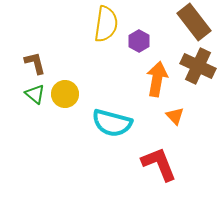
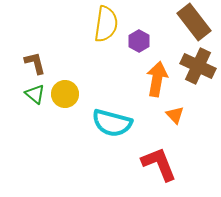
orange triangle: moved 1 px up
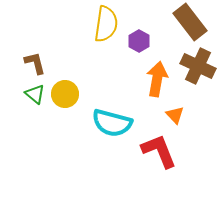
brown rectangle: moved 4 px left
red L-shape: moved 13 px up
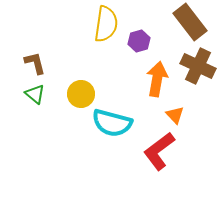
purple hexagon: rotated 15 degrees clockwise
yellow circle: moved 16 px right
red L-shape: rotated 105 degrees counterclockwise
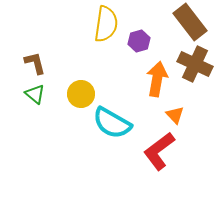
brown cross: moved 3 px left, 2 px up
cyan semicircle: rotated 15 degrees clockwise
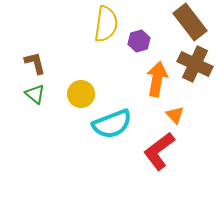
cyan semicircle: moved 1 px down; rotated 51 degrees counterclockwise
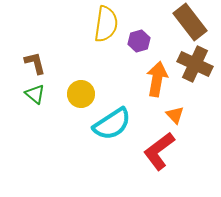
cyan semicircle: rotated 12 degrees counterclockwise
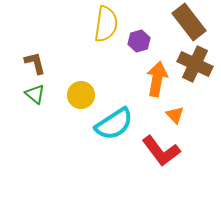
brown rectangle: moved 1 px left
yellow circle: moved 1 px down
cyan semicircle: moved 2 px right
red L-shape: moved 2 px right; rotated 90 degrees counterclockwise
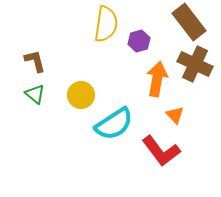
brown L-shape: moved 2 px up
